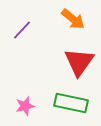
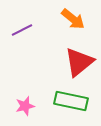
purple line: rotated 20 degrees clockwise
red triangle: rotated 16 degrees clockwise
green rectangle: moved 2 px up
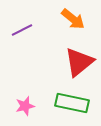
green rectangle: moved 1 px right, 2 px down
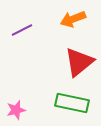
orange arrow: rotated 120 degrees clockwise
pink star: moved 9 px left, 4 px down
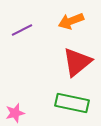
orange arrow: moved 2 px left, 2 px down
red triangle: moved 2 px left
pink star: moved 1 px left, 3 px down
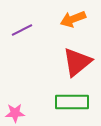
orange arrow: moved 2 px right, 2 px up
green rectangle: moved 1 px up; rotated 12 degrees counterclockwise
pink star: rotated 12 degrees clockwise
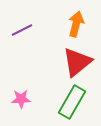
orange arrow: moved 3 px right, 5 px down; rotated 125 degrees clockwise
green rectangle: rotated 60 degrees counterclockwise
pink star: moved 6 px right, 14 px up
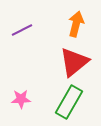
red triangle: moved 3 px left
green rectangle: moved 3 px left
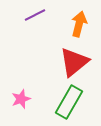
orange arrow: moved 3 px right
purple line: moved 13 px right, 15 px up
pink star: rotated 18 degrees counterclockwise
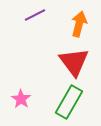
red triangle: rotated 28 degrees counterclockwise
pink star: rotated 18 degrees counterclockwise
